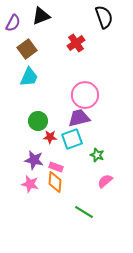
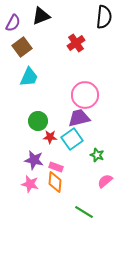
black semicircle: rotated 25 degrees clockwise
brown square: moved 5 px left, 2 px up
cyan square: rotated 15 degrees counterclockwise
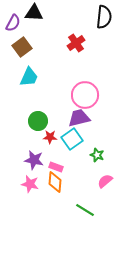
black triangle: moved 7 px left, 3 px up; rotated 24 degrees clockwise
green line: moved 1 px right, 2 px up
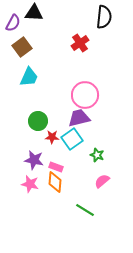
red cross: moved 4 px right
red star: moved 2 px right
pink semicircle: moved 3 px left
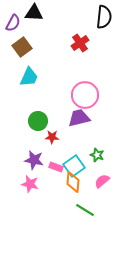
cyan square: moved 2 px right, 27 px down
orange diamond: moved 18 px right
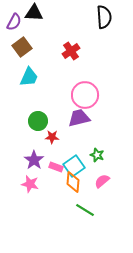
black semicircle: rotated 10 degrees counterclockwise
purple semicircle: moved 1 px right, 1 px up
red cross: moved 9 px left, 8 px down
purple star: rotated 24 degrees clockwise
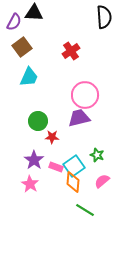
pink star: rotated 18 degrees clockwise
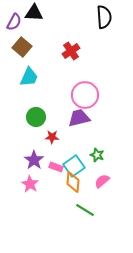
brown square: rotated 12 degrees counterclockwise
green circle: moved 2 px left, 4 px up
